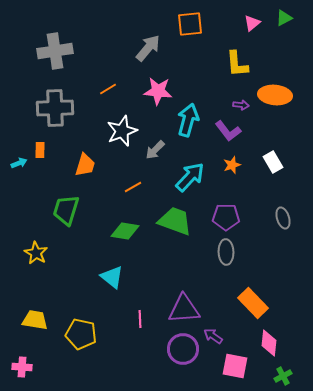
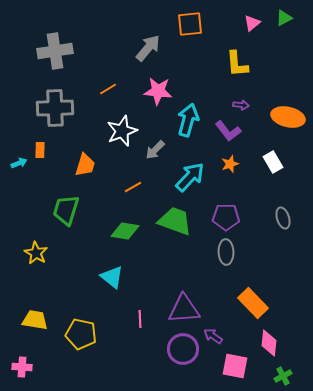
orange ellipse at (275, 95): moved 13 px right, 22 px down; rotated 8 degrees clockwise
orange star at (232, 165): moved 2 px left, 1 px up
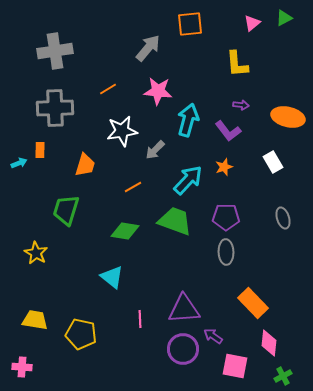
white star at (122, 131): rotated 12 degrees clockwise
orange star at (230, 164): moved 6 px left, 3 px down
cyan arrow at (190, 177): moved 2 px left, 3 px down
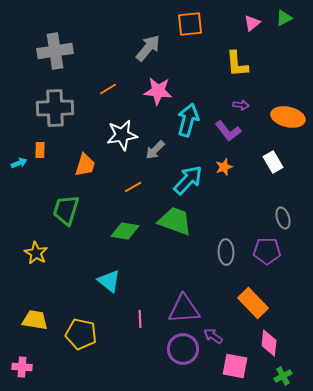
white star at (122, 131): moved 4 px down
purple pentagon at (226, 217): moved 41 px right, 34 px down
cyan triangle at (112, 277): moved 3 px left, 4 px down
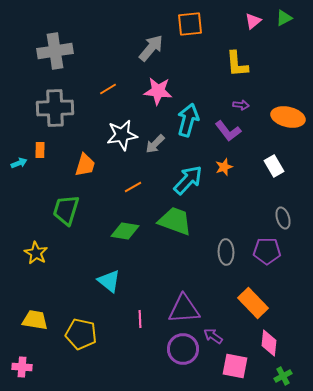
pink triangle at (252, 23): moved 1 px right, 2 px up
gray arrow at (148, 48): moved 3 px right
gray arrow at (155, 150): moved 6 px up
white rectangle at (273, 162): moved 1 px right, 4 px down
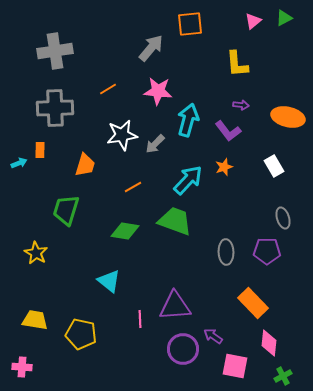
purple triangle at (184, 309): moved 9 px left, 3 px up
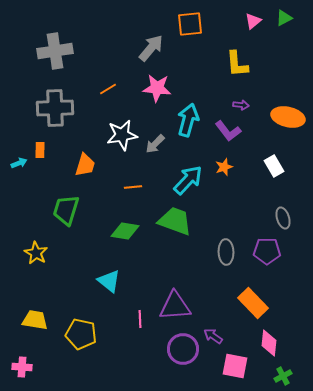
pink star at (158, 91): moved 1 px left, 3 px up
orange line at (133, 187): rotated 24 degrees clockwise
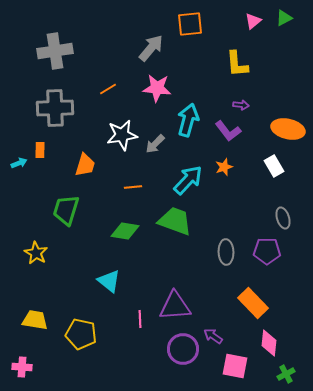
orange ellipse at (288, 117): moved 12 px down
green cross at (283, 376): moved 3 px right, 2 px up
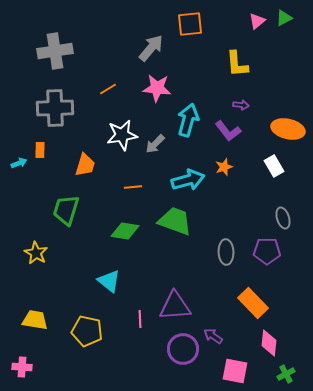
pink triangle at (253, 21): moved 4 px right
cyan arrow at (188, 180): rotated 32 degrees clockwise
yellow pentagon at (81, 334): moved 6 px right, 3 px up
pink square at (235, 366): moved 5 px down
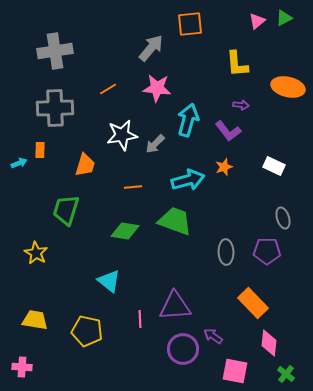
orange ellipse at (288, 129): moved 42 px up
white rectangle at (274, 166): rotated 35 degrees counterclockwise
green cross at (286, 374): rotated 24 degrees counterclockwise
